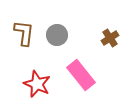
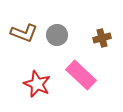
brown L-shape: rotated 104 degrees clockwise
brown cross: moved 8 px left; rotated 18 degrees clockwise
pink rectangle: rotated 8 degrees counterclockwise
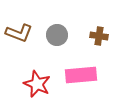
brown L-shape: moved 5 px left
brown cross: moved 3 px left, 2 px up; rotated 24 degrees clockwise
pink rectangle: rotated 48 degrees counterclockwise
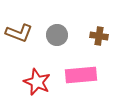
red star: moved 2 px up
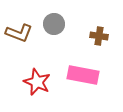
gray circle: moved 3 px left, 11 px up
pink rectangle: moved 2 px right; rotated 16 degrees clockwise
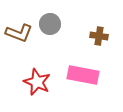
gray circle: moved 4 px left
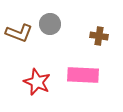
pink rectangle: rotated 8 degrees counterclockwise
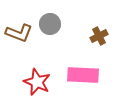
brown cross: rotated 36 degrees counterclockwise
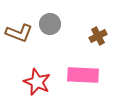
brown cross: moved 1 px left
